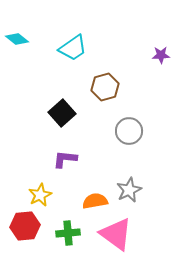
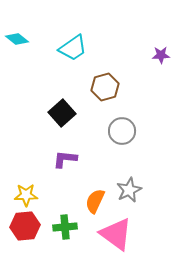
gray circle: moved 7 px left
yellow star: moved 14 px left; rotated 25 degrees clockwise
orange semicircle: rotated 55 degrees counterclockwise
green cross: moved 3 px left, 6 px up
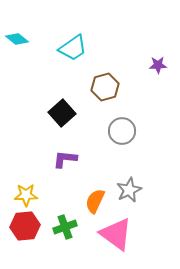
purple star: moved 3 px left, 10 px down
green cross: rotated 15 degrees counterclockwise
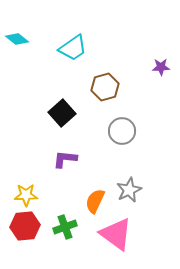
purple star: moved 3 px right, 2 px down
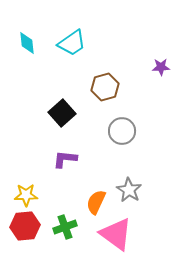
cyan diamond: moved 10 px right, 4 px down; rotated 45 degrees clockwise
cyan trapezoid: moved 1 px left, 5 px up
gray star: rotated 15 degrees counterclockwise
orange semicircle: moved 1 px right, 1 px down
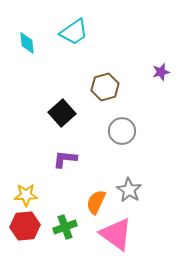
cyan trapezoid: moved 2 px right, 11 px up
purple star: moved 5 px down; rotated 12 degrees counterclockwise
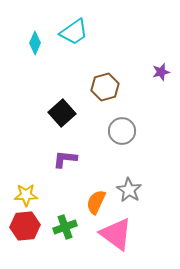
cyan diamond: moved 8 px right; rotated 30 degrees clockwise
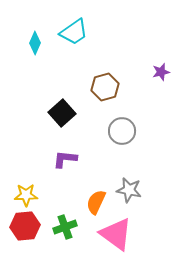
gray star: rotated 20 degrees counterclockwise
